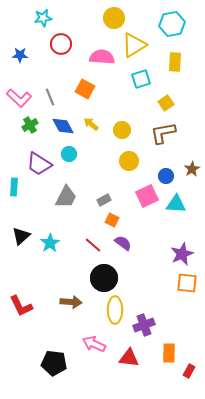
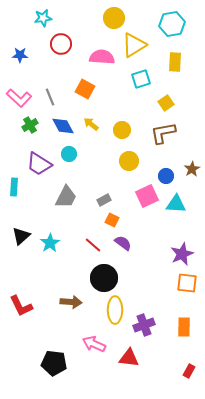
orange rectangle at (169, 353): moved 15 px right, 26 px up
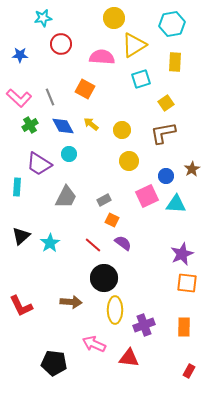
cyan rectangle at (14, 187): moved 3 px right
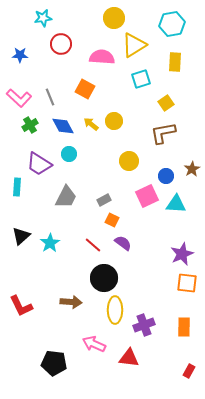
yellow circle at (122, 130): moved 8 px left, 9 px up
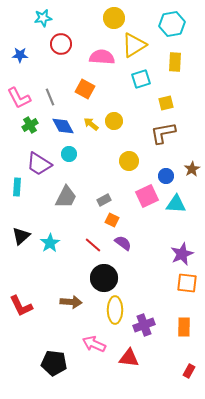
pink L-shape at (19, 98): rotated 20 degrees clockwise
yellow square at (166, 103): rotated 21 degrees clockwise
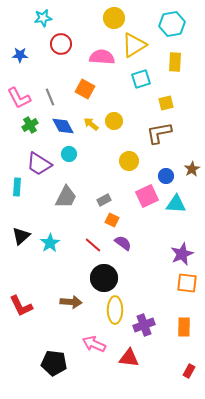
brown L-shape at (163, 133): moved 4 px left
